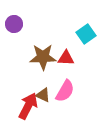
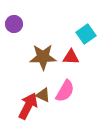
red triangle: moved 5 px right, 1 px up
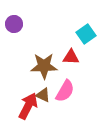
brown star: moved 1 px right, 9 px down
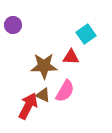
purple circle: moved 1 px left, 1 px down
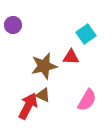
brown star: rotated 12 degrees counterclockwise
pink semicircle: moved 22 px right, 9 px down
